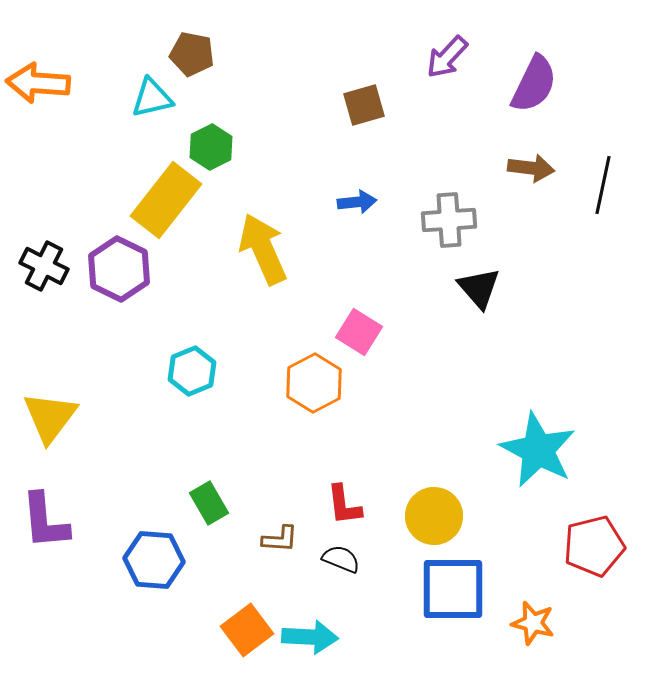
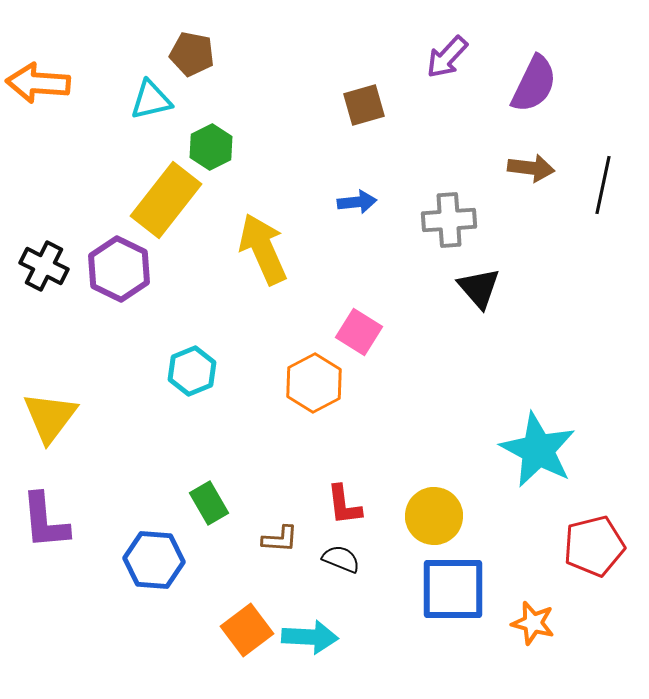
cyan triangle: moved 1 px left, 2 px down
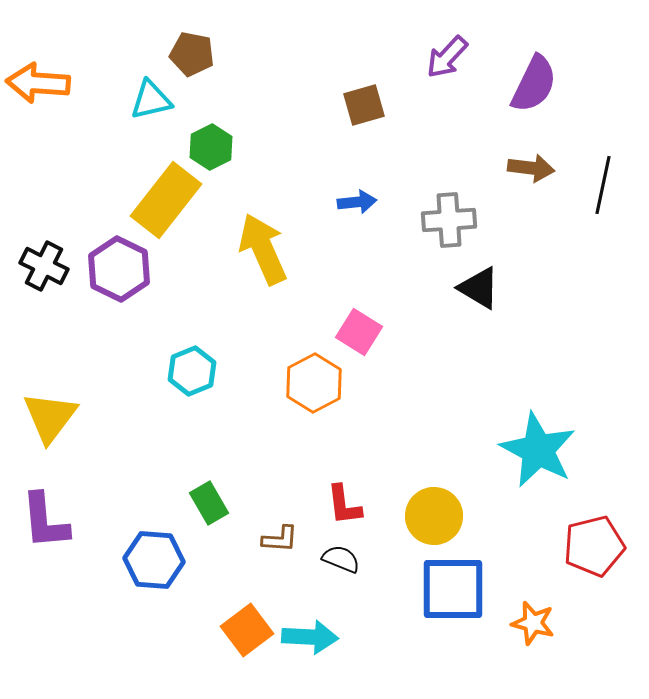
black triangle: rotated 18 degrees counterclockwise
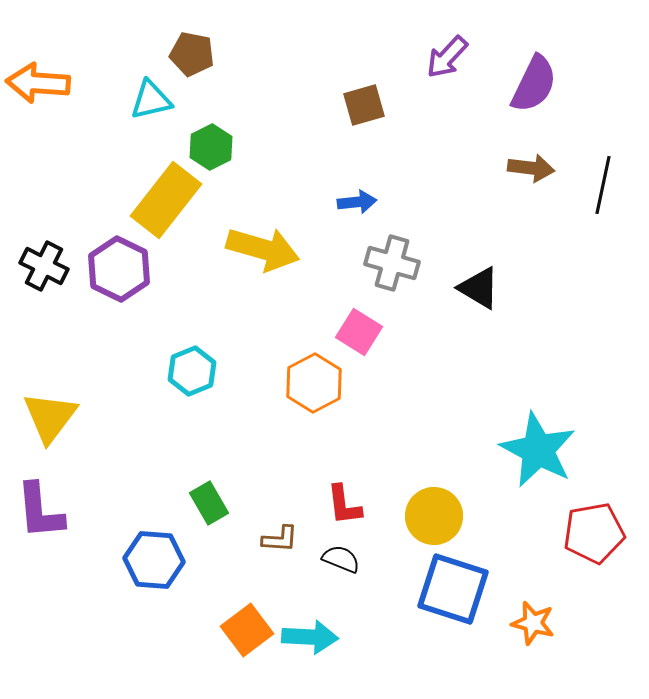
gray cross: moved 57 px left, 43 px down; rotated 20 degrees clockwise
yellow arrow: rotated 130 degrees clockwise
purple L-shape: moved 5 px left, 10 px up
red pentagon: moved 13 px up; rotated 4 degrees clockwise
blue square: rotated 18 degrees clockwise
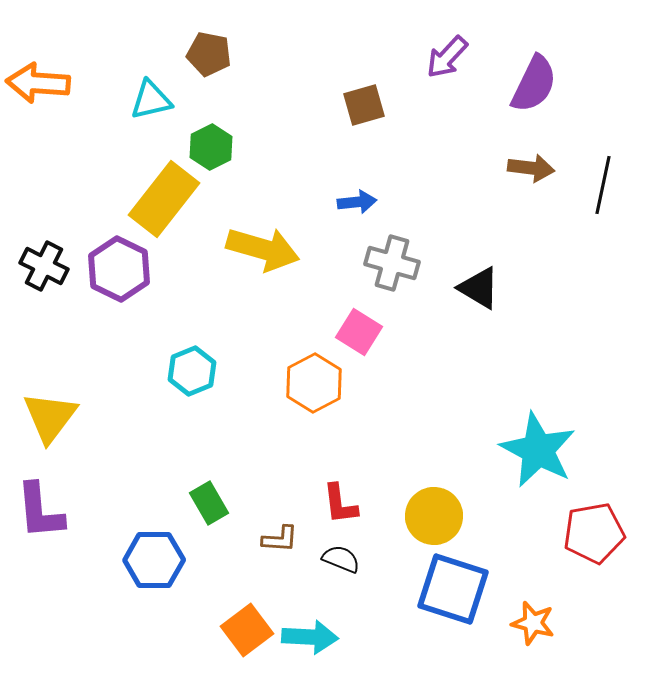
brown pentagon: moved 17 px right
yellow rectangle: moved 2 px left, 1 px up
red L-shape: moved 4 px left, 1 px up
blue hexagon: rotated 4 degrees counterclockwise
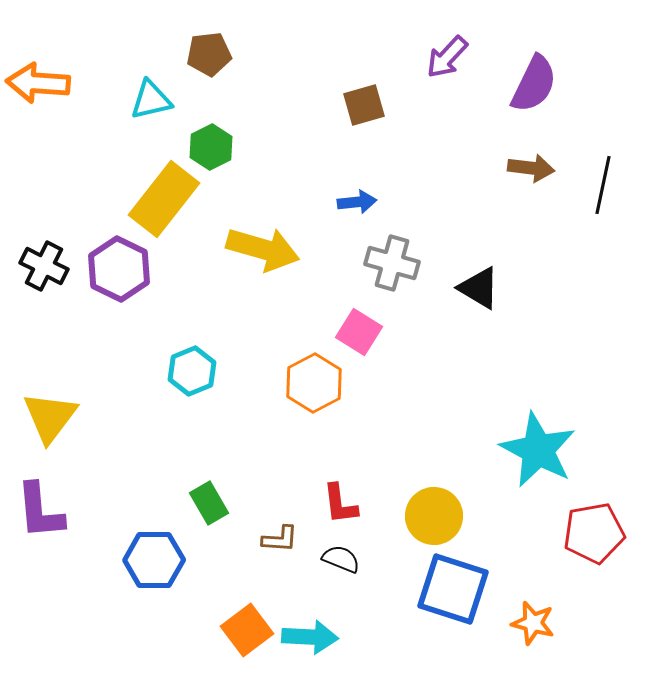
brown pentagon: rotated 18 degrees counterclockwise
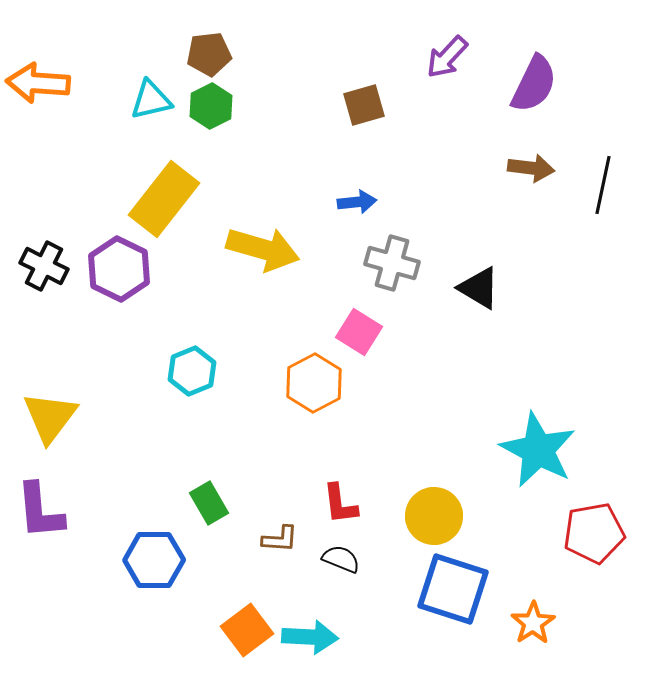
green hexagon: moved 41 px up
orange star: rotated 24 degrees clockwise
